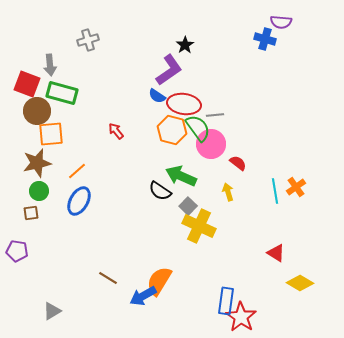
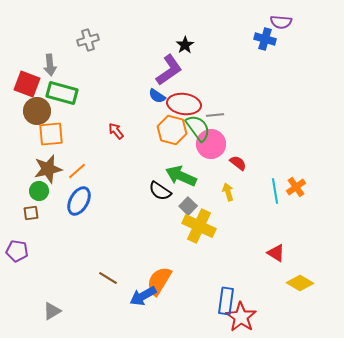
brown star: moved 11 px right, 6 px down
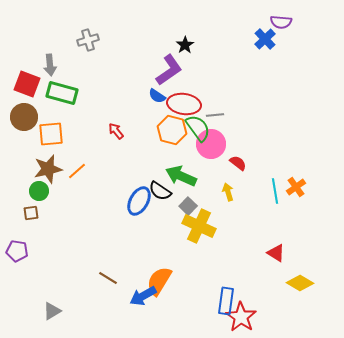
blue cross: rotated 30 degrees clockwise
brown circle: moved 13 px left, 6 px down
blue ellipse: moved 60 px right
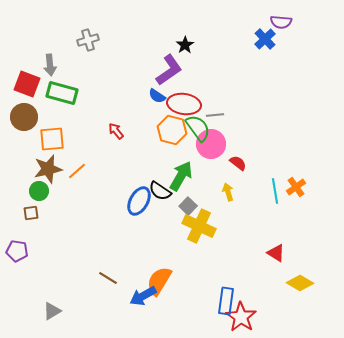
orange square: moved 1 px right, 5 px down
green arrow: rotated 96 degrees clockwise
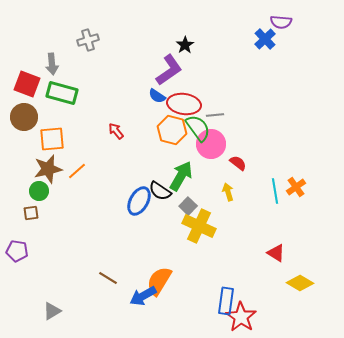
gray arrow: moved 2 px right, 1 px up
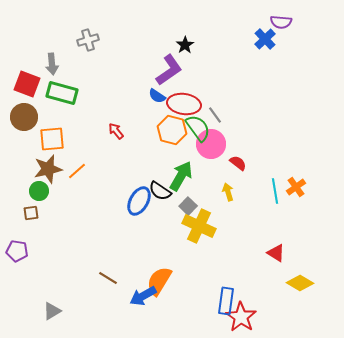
gray line: rotated 60 degrees clockwise
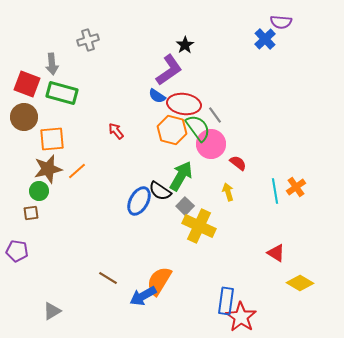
gray square: moved 3 px left
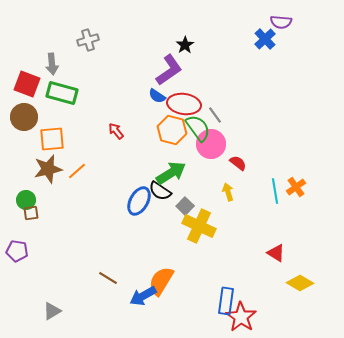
green arrow: moved 10 px left, 3 px up; rotated 28 degrees clockwise
green circle: moved 13 px left, 9 px down
orange semicircle: moved 2 px right
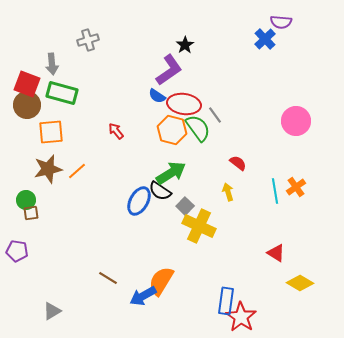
brown circle: moved 3 px right, 12 px up
orange square: moved 1 px left, 7 px up
pink circle: moved 85 px right, 23 px up
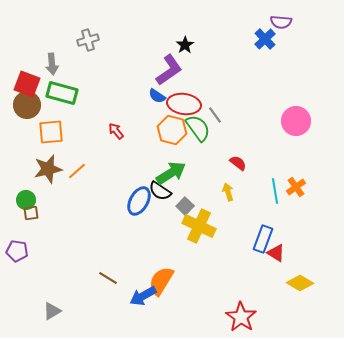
blue rectangle: moved 37 px right, 62 px up; rotated 12 degrees clockwise
